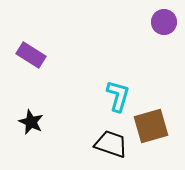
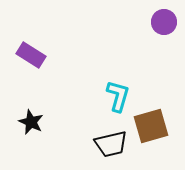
black trapezoid: rotated 148 degrees clockwise
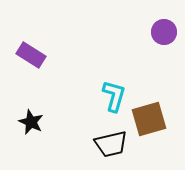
purple circle: moved 10 px down
cyan L-shape: moved 4 px left
brown square: moved 2 px left, 7 px up
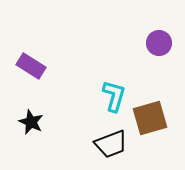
purple circle: moved 5 px left, 11 px down
purple rectangle: moved 11 px down
brown square: moved 1 px right, 1 px up
black trapezoid: rotated 8 degrees counterclockwise
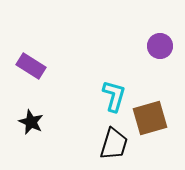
purple circle: moved 1 px right, 3 px down
black trapezoid: moved 3 px right; rotated 52 degrees counterclockwise
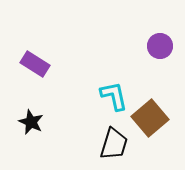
purple rectangle: moved 4 px right, 2 px up
cyan L-shape: rotated 28 degrees counterclockwise
brown square: rotated 24 degrees counterclockwise
